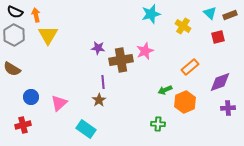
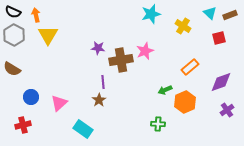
black semicircle: moved 2 px left
red square: moved 1 px right, 1 px down
purple diamond: moved 1 px right
purple cross: moved 1 px left, 2 px down; rotated 32 degrees counterclockwise
cyan rectangle: moved 3 px left
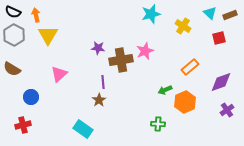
pink triangle: moved 29 px up
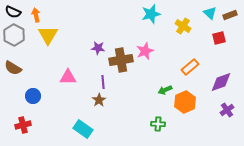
brown semicircle: moved 1 px right, 1 px up
pink triangle: moved 9 px right, 3 px down; rotated 42 degrees clockwise
blue circle: moved 2 px right, 1 px up
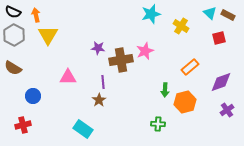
brown rectangle: moved 2 px left; rotated 48 degrees clockwise
yellow cross: moved 2 px left
green arrow: rotated 64 degrees counterclockwise
orange hexagon: rotated 10 degrees clockwise
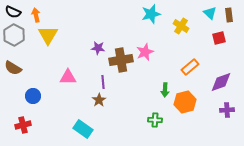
brown rectangle: moved 1 px right; rotated 56 degrees clockwise
pink star: moved 1 px down
purple cross: rotated 32 degrees clockwise
green cross: moved 3 px left, 4 px up
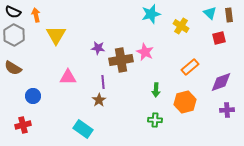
yellow triangle: moved 8 px right
pink star: rotated 24 degrees counterclockwise
green arrow: moved 9 px left
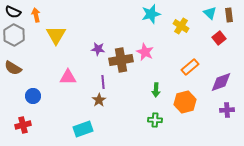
red square: rotated 24 degrees counterclockwise
purple star: moved 1 px down
cyan rectangle: rotated 54 degrees counterclockwise
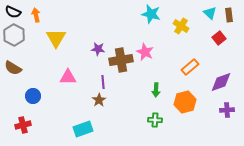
cyan star: rotated 30 degrees clockwise
yellow triangle: moved 3 px down
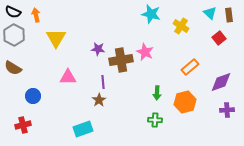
green arrow: moved 1 px right, 3 px down
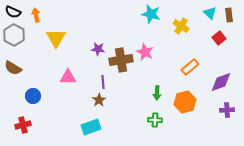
cyan rectangle: moved 8 px right, 2 px up
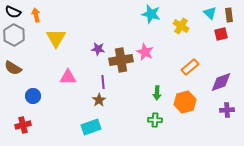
red square: moved 2 px right, 4 px up; rotated 24 degrees clockwise
